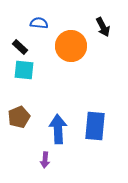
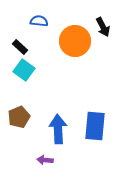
blue semicircle: moved 2 px up
orange circle: moved 4 px right, 5 px up
cyan square: rotated 30 degrees clockwise
purple arrow: rotated 91 degrees clockwise
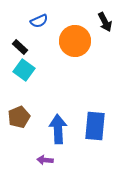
blue semicircle: rotated 150 degrees clockwise
black arrow: moved 2 px right, 5 px up
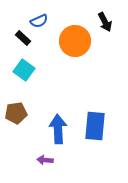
black rectangle: moved 3 px right, 9 px up
brown pentagon: moved 3 px left, 4 px up; rotated 15 degrees clockwise
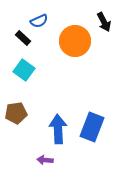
black arrow: moved 1 px left
blue rectangle: moved 3 px left, 1 px down; rotated 16 degrees clockwise
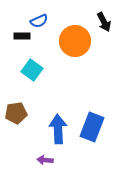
black rectangle: moved 1 px left, 2 px up; rotated 42 degrees counterclockwise
cyan square: moved 8 px right
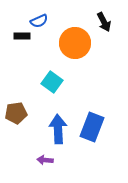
orange circle: moved 2 px down
cyan square: moved 20 px right, 12 px down
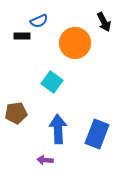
blue rectangle: moved 5 px right, 7 px down
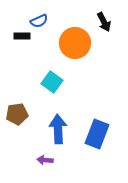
brown pentagon: moved 1 px right, 1 px down
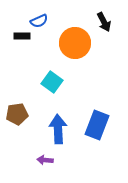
blue rectangle: moved 9 px up
